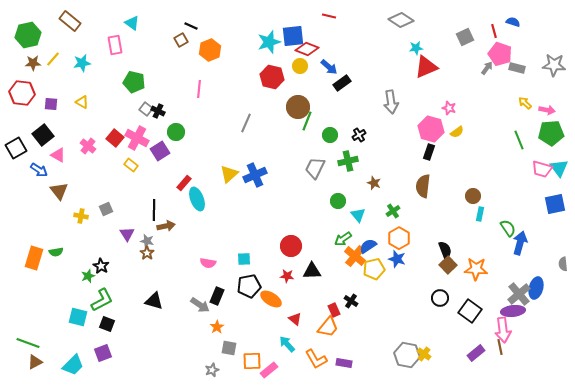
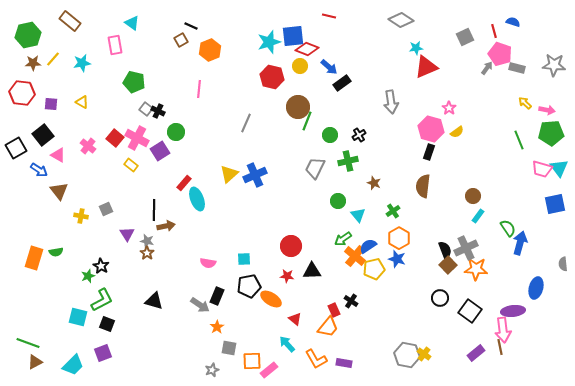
pink star at (449, 108): rotated 16 degrees clockwise
cyan rectangle at (480, 214): moved 2 px left, 2 px down; rotated 24 degrees clockwise
gray cross at (519, 294): moved 53 px left, 46 px up; rotated 15 degrees clockwise
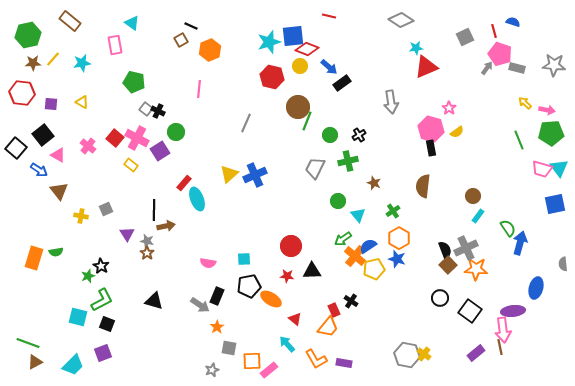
black square at (16, 148): rotated 20 degrees counterclockwise
black rectangle at (429, 152): moved 2 px right, 4 px up; rotated 28 degrees counterclockwise
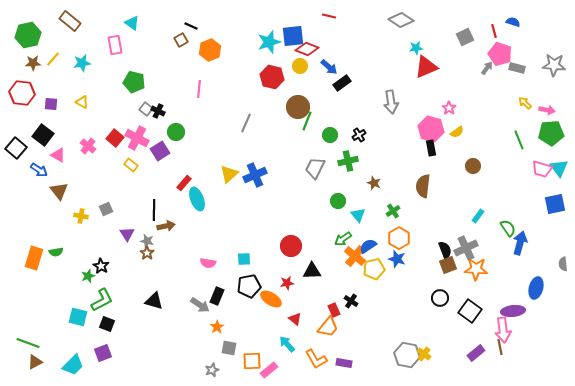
black square at (43, 135): rotated 15 degrees counterclockwise
brown circle at (473, 196): moved 30 px up
brown square at (448, 265): rotated 24 degrees clockwise
red star at (287, 276): moved 7 px down; rotated 16 degrees counterclockwise
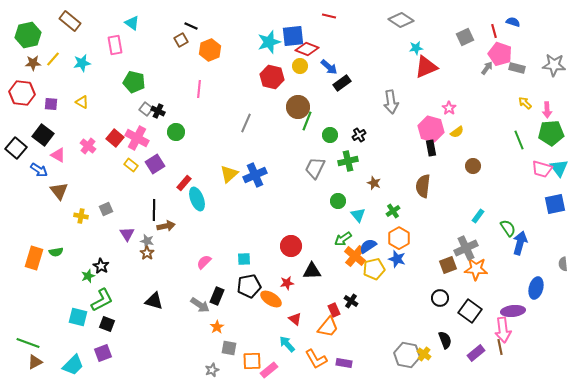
pink arrow at (547, 110): rotated 77 degrees clockwise
purple square at (160, 151): moved 5 px left, 13 px down
black semicircle at (445, 250): moved 90 px down
pink semicircle at (208, 263): moved 4 px left, 1 px up; rotated 126 degrees clockwise
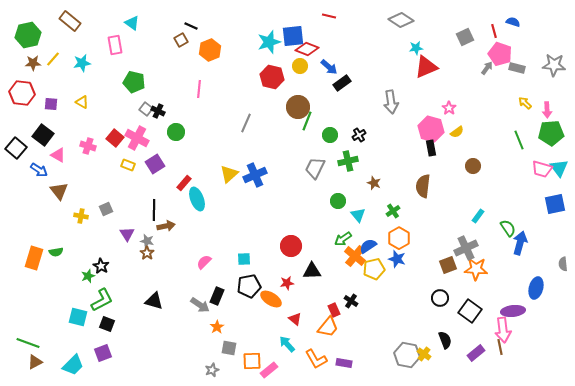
pink cross at (88, 146): rotated 21 degrees counterclockwise
yellow rectangle at (131, 165): moved 3 px left; rotated 16 degrees counterclockwise
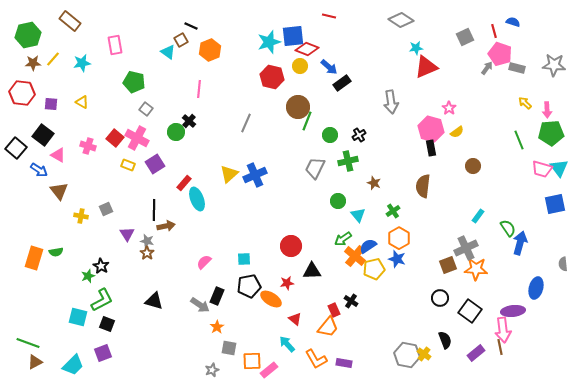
cyan triangle at (132, 23): moved 36 px right, 29 px down
black cross at (158, 111): moved 31 px right, 10 px down; rotated 16 degrees clockwise
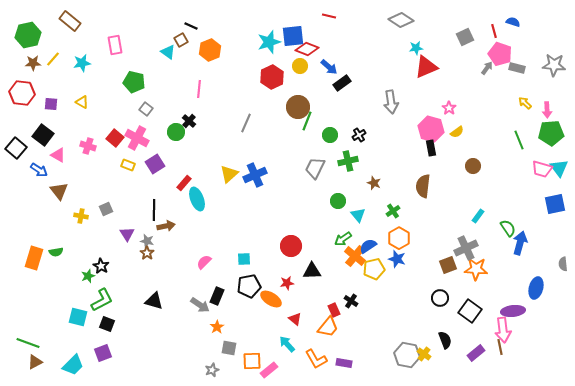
red hexagon at (272, 77): rotated 20 degrees clockwise
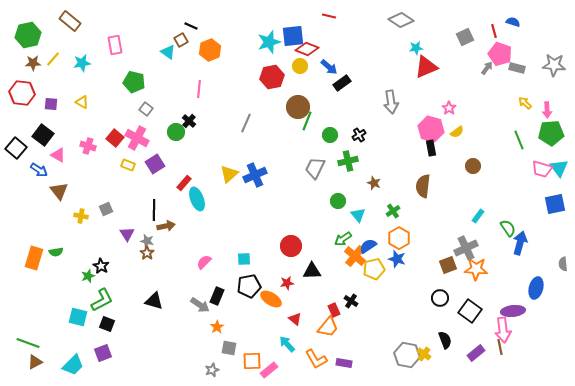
red hexagon at (272, 77): rotated 15 degrees clockwise
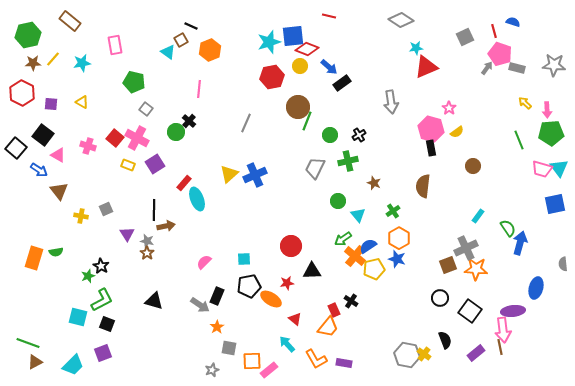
red hexagon at (22, 93): rotated 20 degrees clockwise
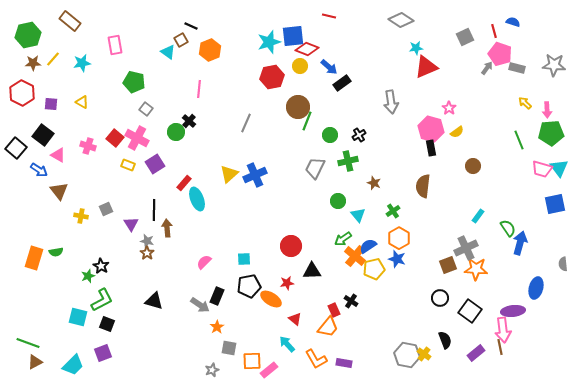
brown arrow at (166, 226): moved 1 px right, 2 px down; rotated 84 degrees counterclockwise
purple triangle at (127, 234): moved 4 px right, 10 px up
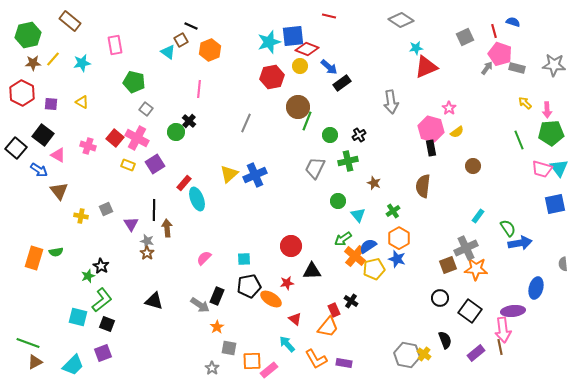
blue arrow at (520, 243): rotated 65 degrees clockwise
pink semicircle at (204, 262): moved 4 px up
green L-shape at (102, 300): rotated 10 degrees counterclockwise
gray star at (212, 370): moved 2 px up; rotated 16 degrees counterclockwise
